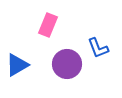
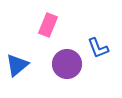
blue triangle: rotated 10 degrees counterclockwise
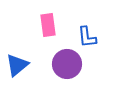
pink rectangle: rotated 30 degrees counterclockwise
blue L-shape: moved 11 px left, 11 px up; rotated 15 degrees clockwise
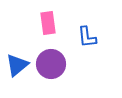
pink rectangle: moved 2 px up
purple circle: moved 16 px left
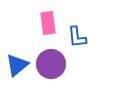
blue L-shape: moved 10 px left
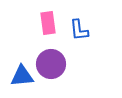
blue L-shape: moved 2 px right, 7 px up
blue triangle: moved 5 px right, 11 px down; rotated 35 degrees clockwise
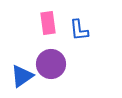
blue triangle: rotated 30 degrees counterclockwise
